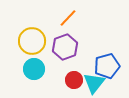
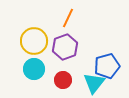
orange line: rotated 18 degrees counterclockwise
yellow circle: moved 2 px right
red circle: moved 11 px left
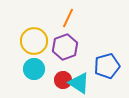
cyan triangle: moved 15 px left; rotated 35 degrees counterclockwise
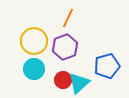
cyan triangle: rotated 45 degrees clockwise
